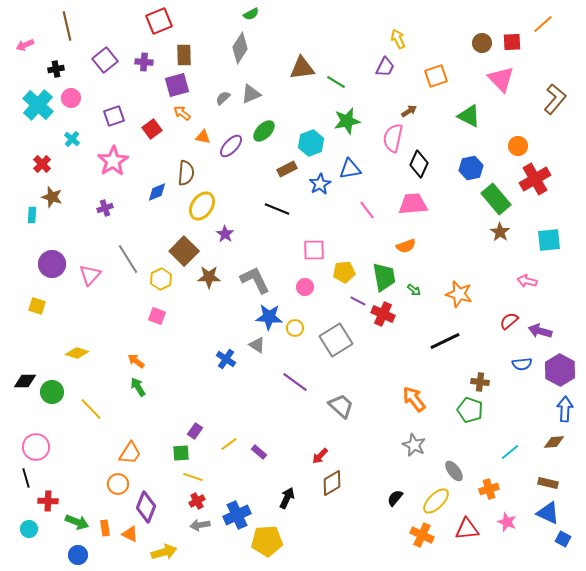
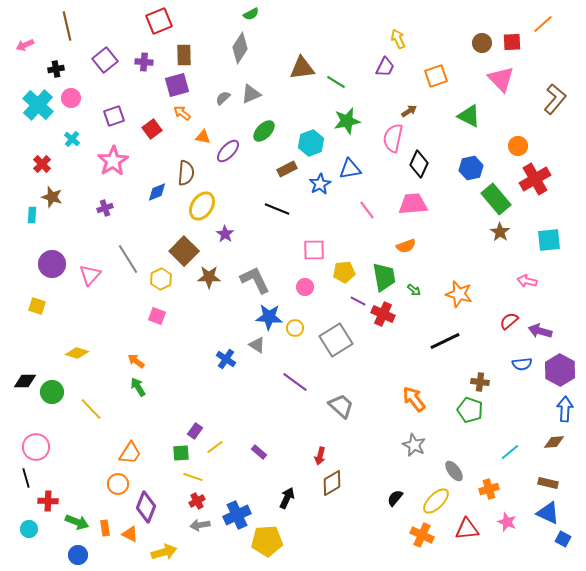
purple ellipse at (231, 146): moved 3 px left, 5 px down
yellow line at (229, 444): moved 14 px left, 3 px down
red arrow at (320, 456): rotated 30 degrees counterclockwise
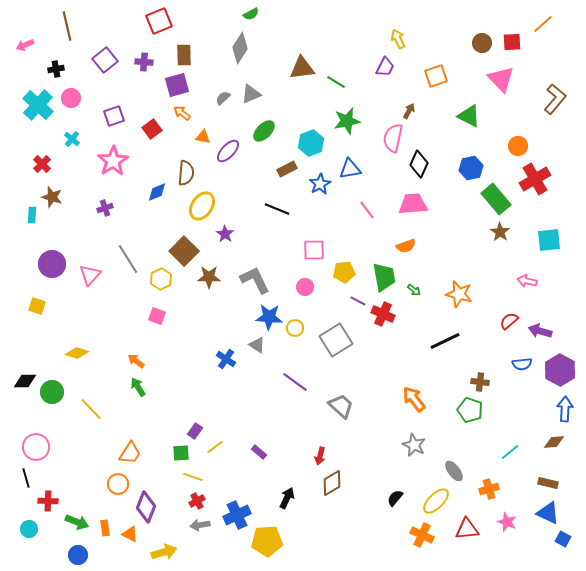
brown arrow at (409, 111): rotated 28 degrees counterclockwise
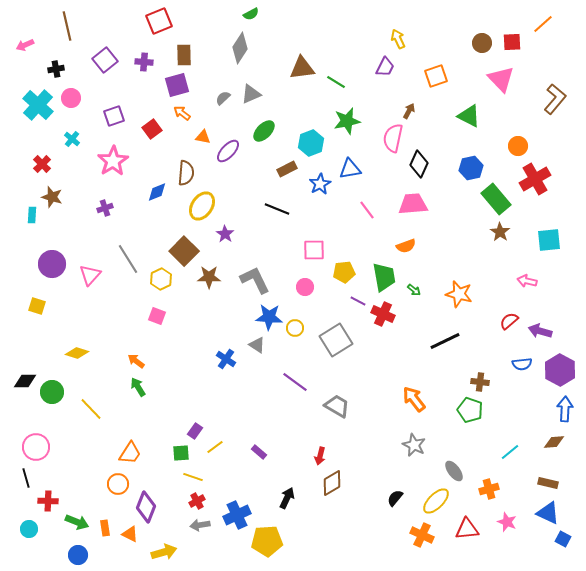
gray trapezoid at (341, 406): moved 4 px left; rotated 12 degrees counterclockwise
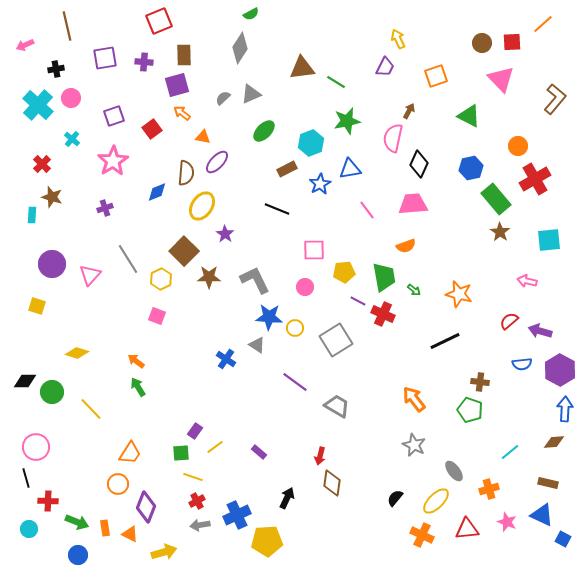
purple square at (105, 60): moved 2 px up; rotated 30 degrees clockwise
purple ellipse at (228, 151): moved 11 px left, 11 px down
brown diamond at (332, 483): rotated 52 degrees counterclockwise
blue triangle at (548, 513): moved 6 px left, 2 px down
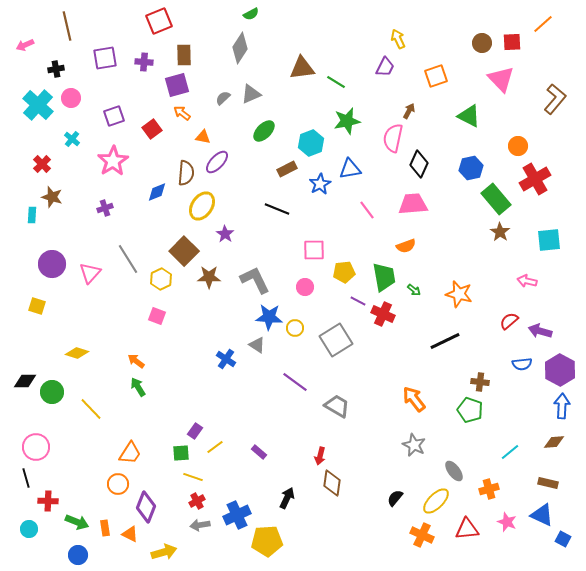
pink triangle at (90, 275): moved 2 px up
blue arrow at (565, 409): moved 3 px left, 3 px up
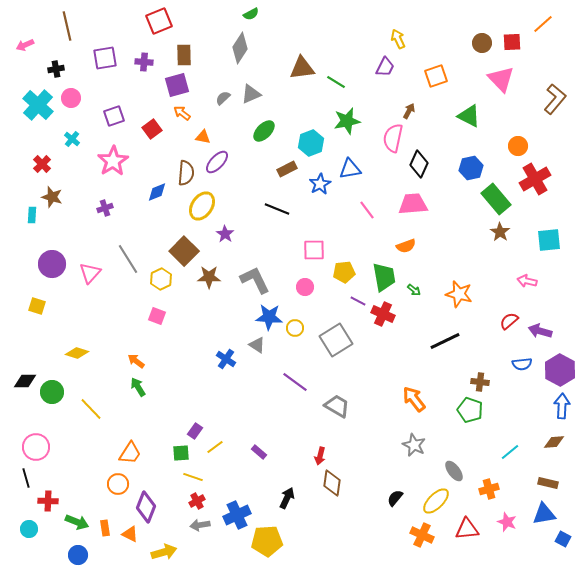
blue triangle at (542, 515): moved 2 px right, 1 px up; rotated 35 degrees counterclockwise
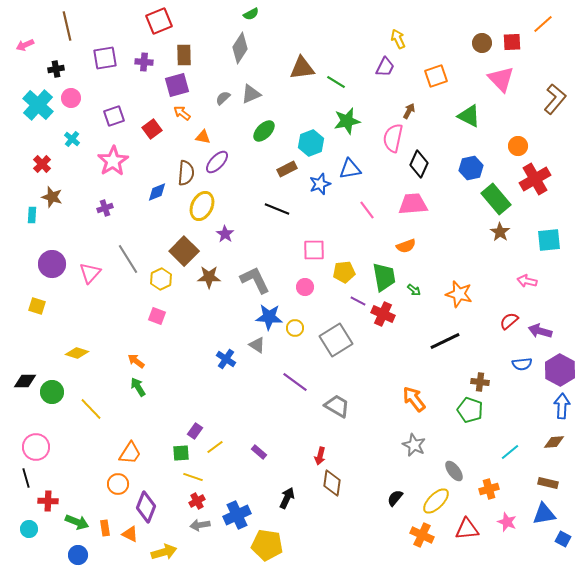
blue star at (320, 184): rotated 10 degrees clockwise
yellow ellipse at (202, 206): rotated 8 degrees counterclockwise
yellow pentagon at (267, 541): moved 4 px down; rotated 12 degrees clockwise
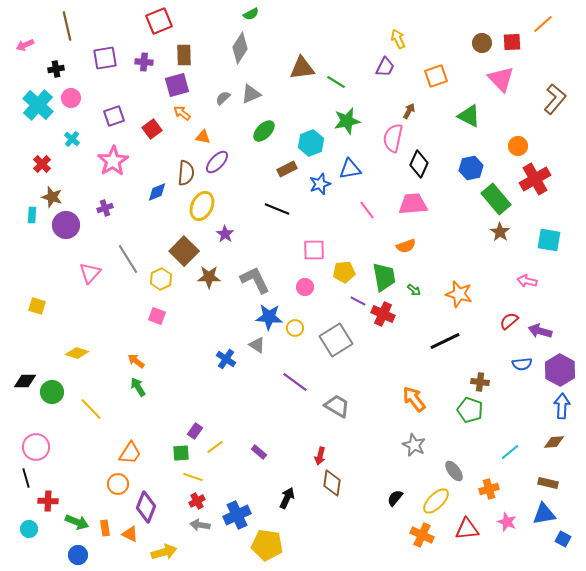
cyan square at (549, 240): rotated 15 degrees clockwise
purple circle at (52, 264): moved 14 px right, 39 px up
gray arrow at (200, 525): rotated 18 degrees clockwise
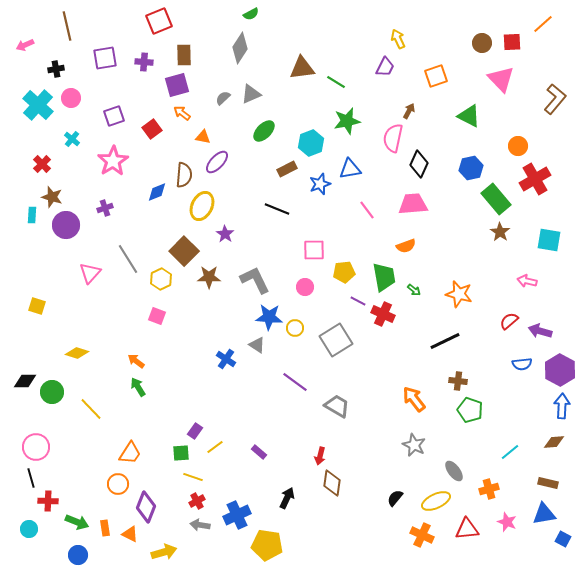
brown semicircle at (186, 173): moved 2 px left, 2 px down
brown cross at (480, 382): moved 22 px left, 1 px up
black line at (26, 478): moved 5 px right
yellow ellipse at (436, 501): rotated 20 degrees clockwise
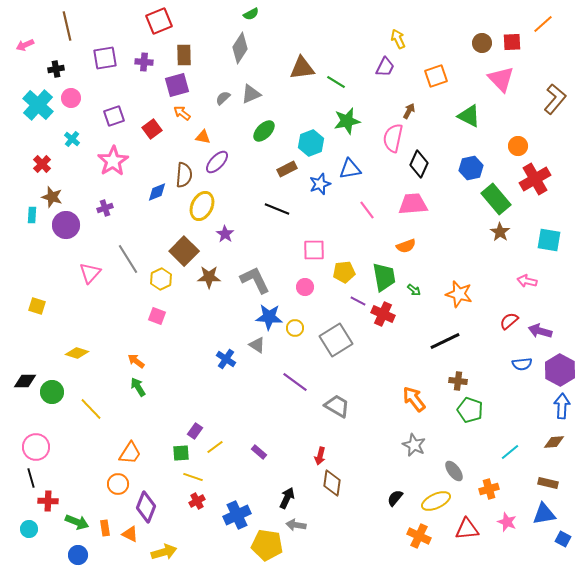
gray arrow at (200, 525): moved 96 px right
orange cross at (422, 535): moved 3 px left, 1 px down
